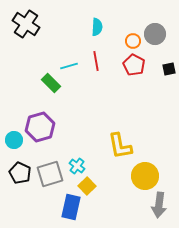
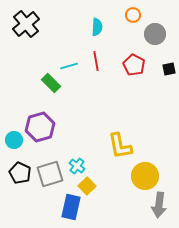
black cross: rotated 16 degrees clockwise
orange circle: moved 26 px up
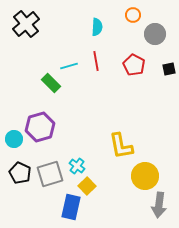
cyan circle: moved 1 px up
yellow L-shape: moved 1 px right
